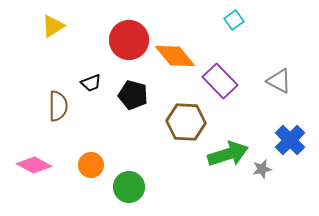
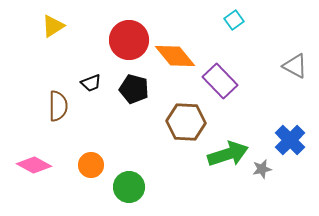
gray triangle: moved 16 px right, 15 px up
black pentagon: moved 1 px right, 6 px up
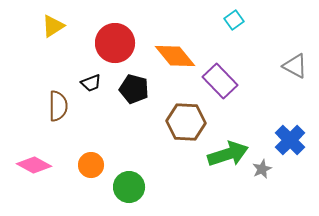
red circle: moved 14 px left, 3 px down
gray star: rotated 12 degrees counterclockwise
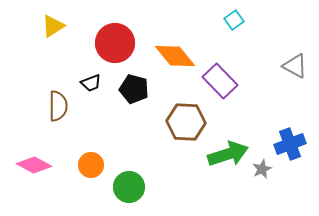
blue cross: moved 4 px down; rotated 24 degrees clockwise
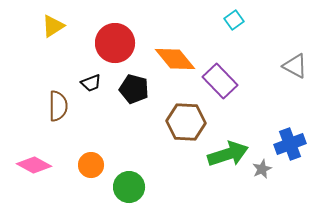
orange diamond: moved 3 px down
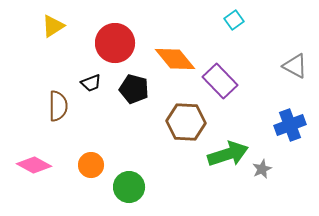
blue cross: moved 19 px up
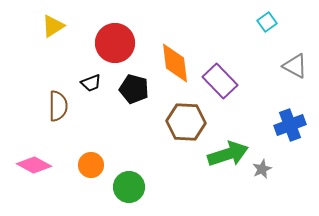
cyan square: moved 33 px right, 2 px down
orange diamond: moved 4 px down; rotated 33 degrees clockwise
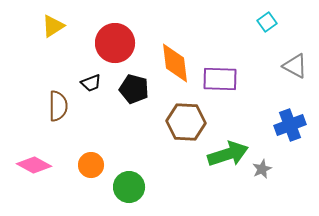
purple rectangle: moved 2 px up; rotated 44 degrees counterclockwise
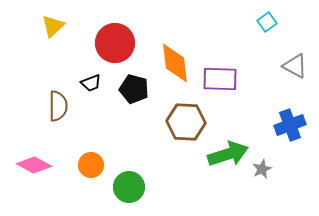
yellow triangle: rotated 10 degrees counterclockwise
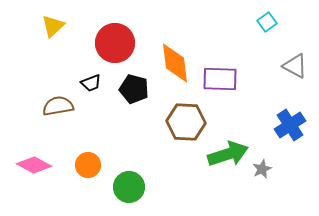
brown semicircle: rotated 100 degrees counterclockwise
blue cross: rotated 12 degrees counterclockwise
orange circle: moved 3 px left
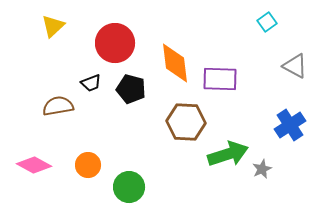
black pentagon: moved 3 px left
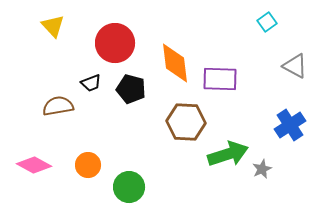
yellow triangle: rotated 30 degrees counterclockwise
